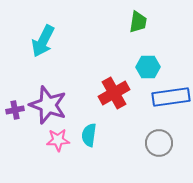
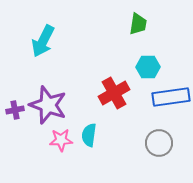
green trapezoid: moved 2 px down
pink star: moved 3 px right
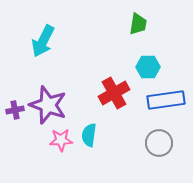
blue rectangle: moved 5 px left, 3 px down
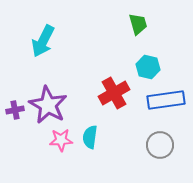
green trapezoid: rotated 25 degrees counterclockwise
cyan hexagon: rotated 15 degrees clockwise
purple star: rotated 9 degrees clockwise
cyan semicircle: moved 1 px right, 2 px down
gray circle: moved 1 px right, 2 px down
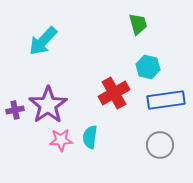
cyan arrow: rotated 16 degrees clockwise
purple star: rotated 9 degrees clockwise
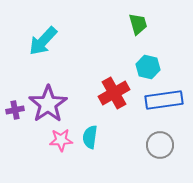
blue rectangle: moved 2 px left
purple star: moved 1 px up
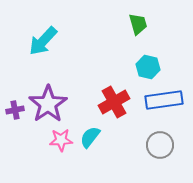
red cross: moved 9 px down
cyan semicircle: rotated 30 degrees clockwise
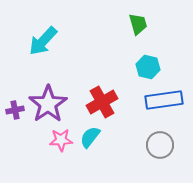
red cross: moved 12 px left
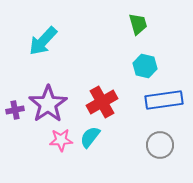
cyan hexagon: moved 3 px left, 1 px up
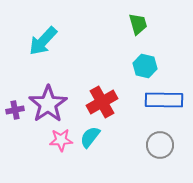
blue rectangle: rotated 9 degrees clockwise
